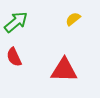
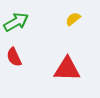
green arrow: rotated 10 degrees clockwise
red triangle: moved 3 px right, 1 px up
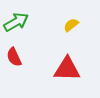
yellow semicircle: moved 2 px left, 6 px down
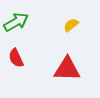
red semicircle: moved 2 px right, 1 px down
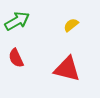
green arrow: moved 1 px right, 1 px up
red triangle: rotated 12 degrees clockwise
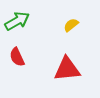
red semicircle: moved 1 px right, 1 px up
red triangle: rotated 20 degrees counterclockwise
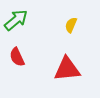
green arrow: moved 1 px left, 1 px up; rotated 10 degrees counterclockwise
yellow semicircle: rotated 28 degrees counterclockwise
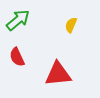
green arrow: moved 2 px right
red triangle: moved 9 px left, 5 px down
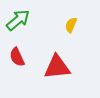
red triangle: moved 1 px left, 7 px up
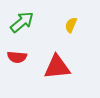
green arrow: moved 4 px right, 2 px down
red semicircle: rotated 60 degrees counterclockwise
